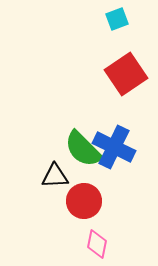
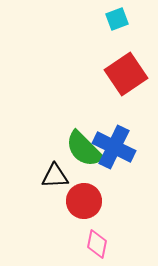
green semicircle: moved 1 px right
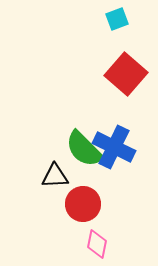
red square: rotated 15 degrees counterclockwise
red circle: moved 1 px left, 3 px down
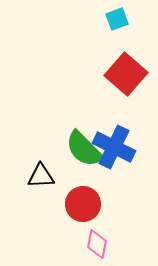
black triangle: moved 14 px left
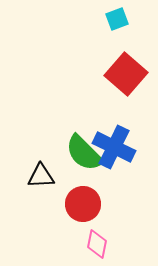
green semicircle: moved 4 px down
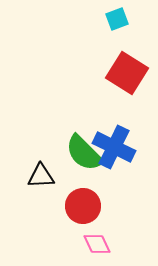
red square: moved 1 px right, 1 px up; rotated 9 degrees counterclockwise
red circle: moved 2 px down
pink diamond: rotated 36 degrees counterclockwise
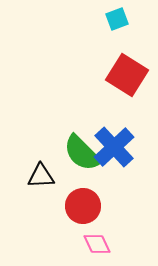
red square: moved 2 px down
blue cross: rotated 21 degrees clockwise
green semicircle: moved 2 px left
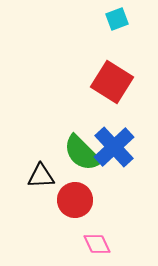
red square: moved 15 px left, 7 px down
red circle: moved 8 px left, 6 px up
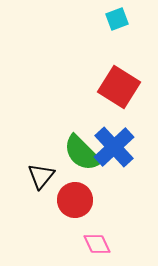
red square: moved 7 px right, 5 px down
black triangle: rotated 48 degrees counterclockwise
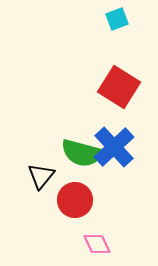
green semicircle: rotated 30 degrees counterclockwise
